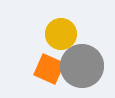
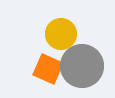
orange square: moved 1 px left
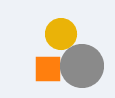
orange square: rotated 24 degrees counterclockwise
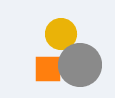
gray circle: moved 2 px left, 1 px up
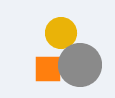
yellow circle: moved 1 px up
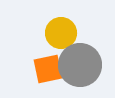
orange square: rotated 12 degrees counterclockwise
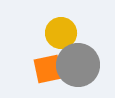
gray circle: moved 2 px left
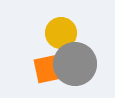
gray circle: moved 3 px left, 1 px up
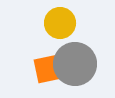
yellow circle: moved 1 px left, 10 px up
